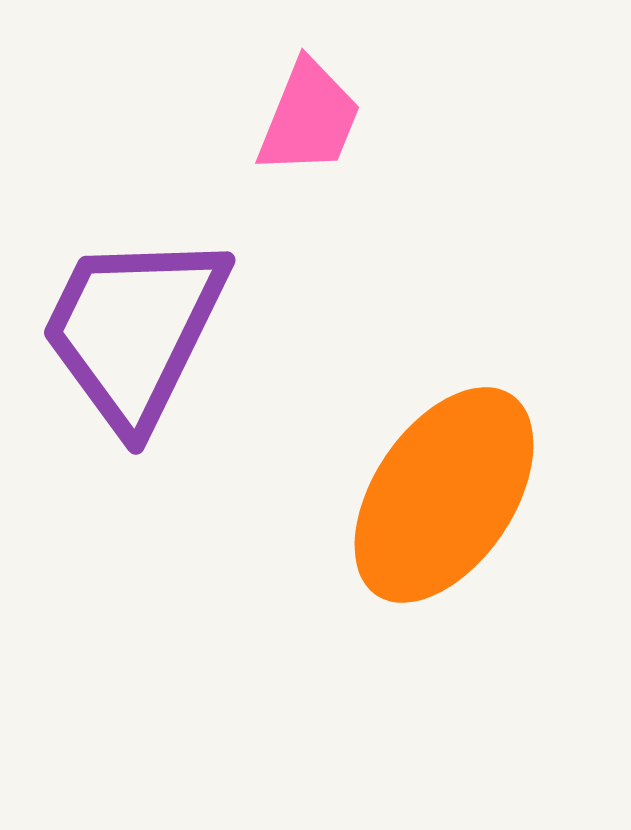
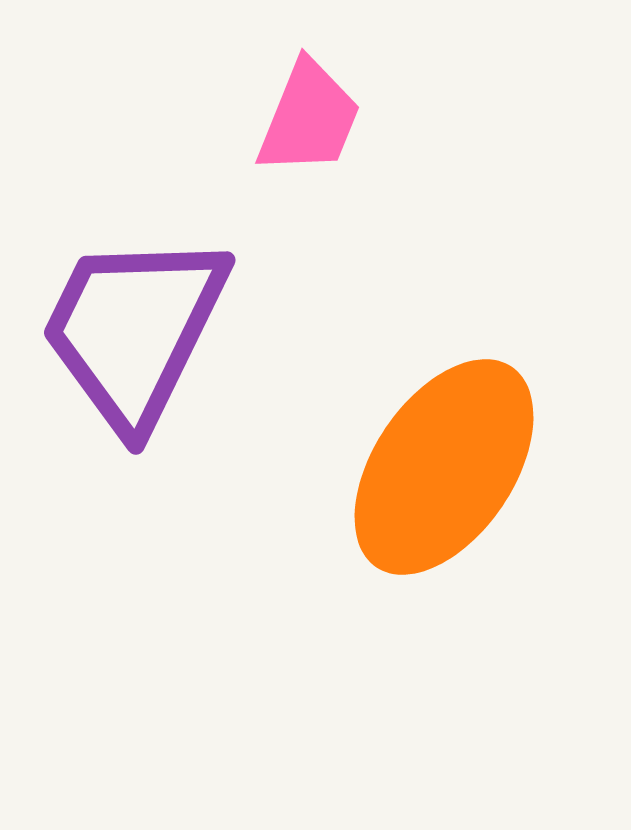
orange ellipse: moved 28 px up
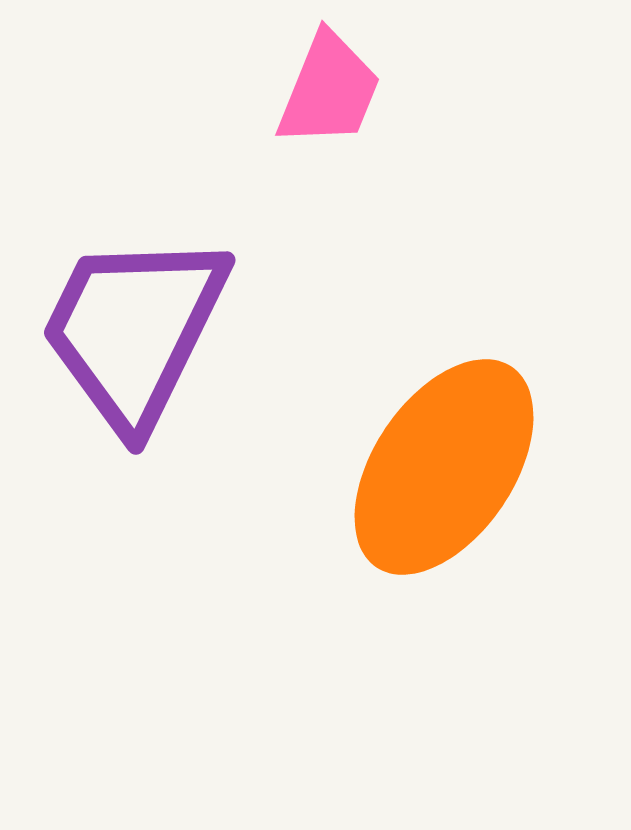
pink trapezoid: moved 20 px right, 28 px up
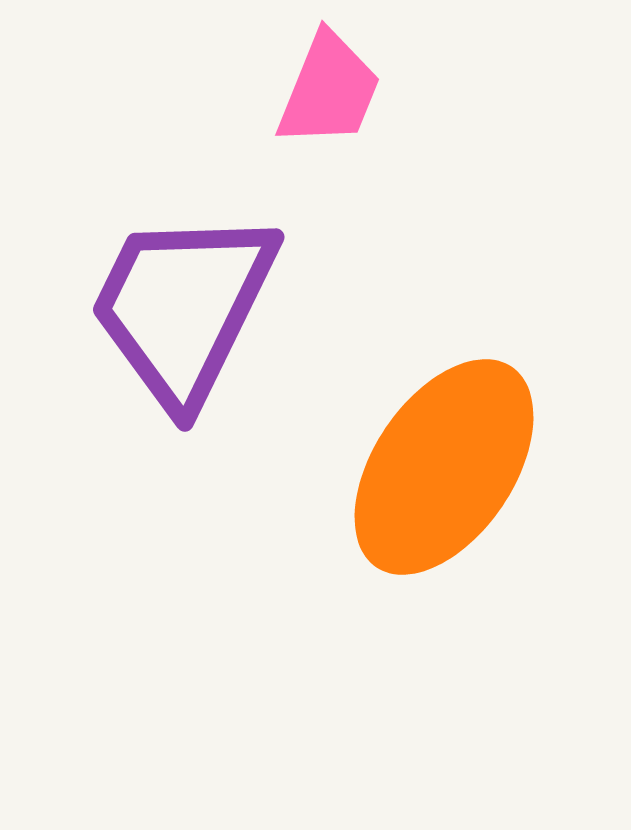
purple trapezoid: moved 49 px right, 23 px up
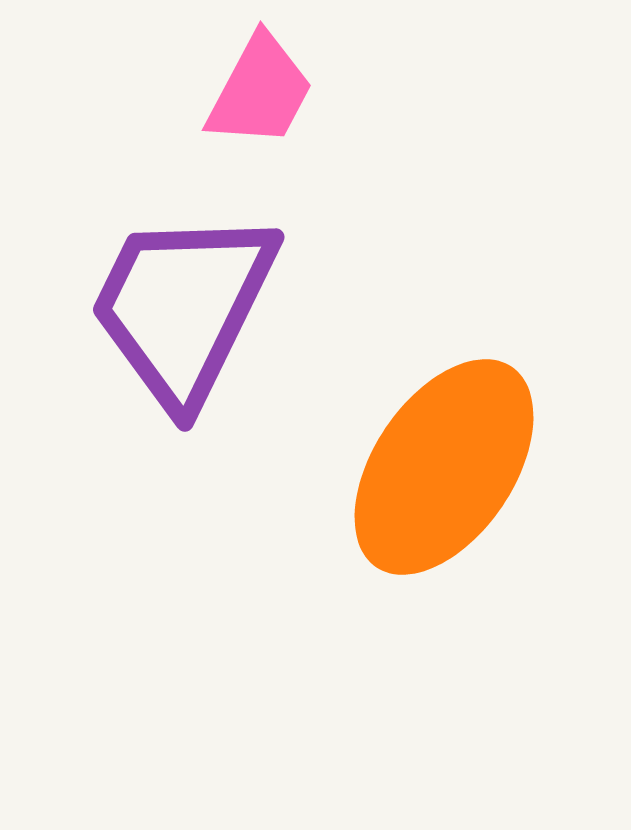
pink trapezoid: moved 69 px left, 1 px down; rotated 6 degrees clockwise
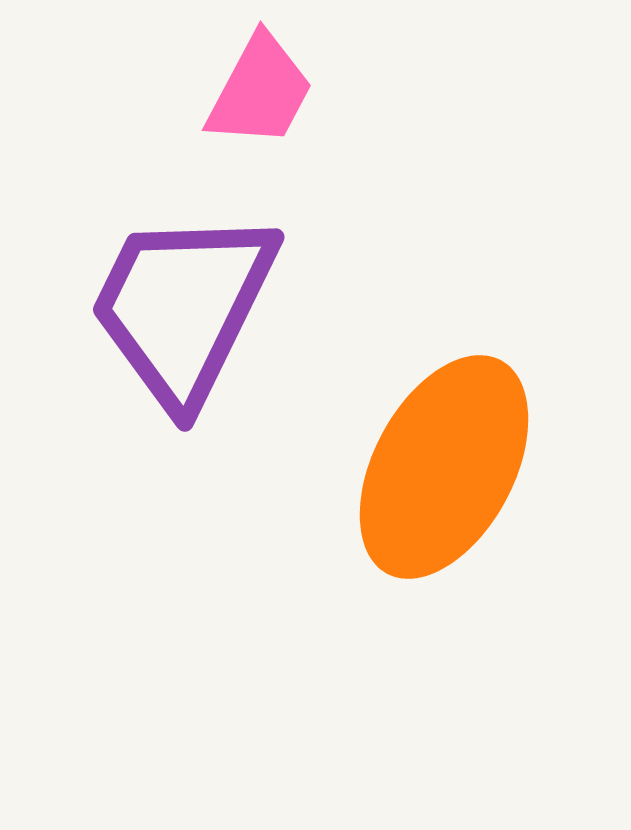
orange ellipse: rotated 6 degrees counterclockwise
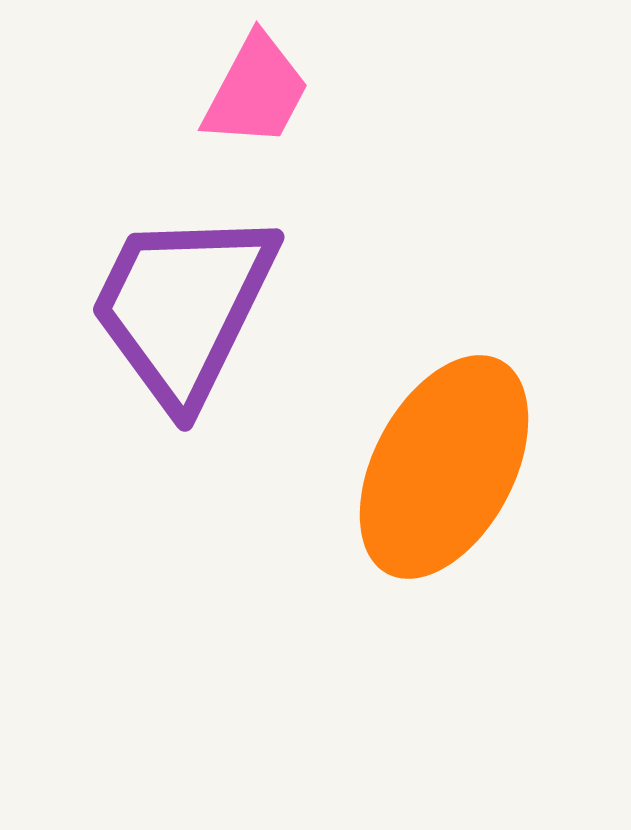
pink trapezoid: moved 4 px left
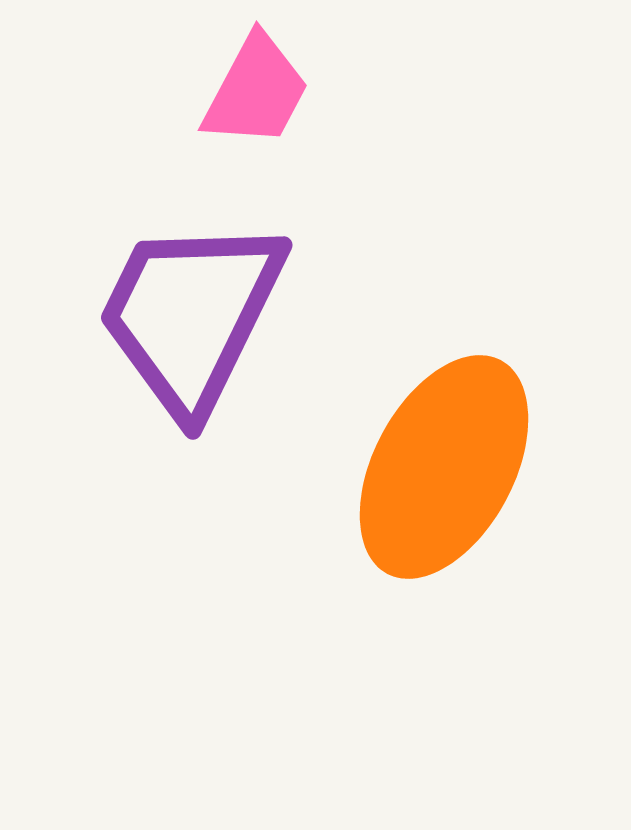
purple trapezoid: moved 8 px right, 8 px down
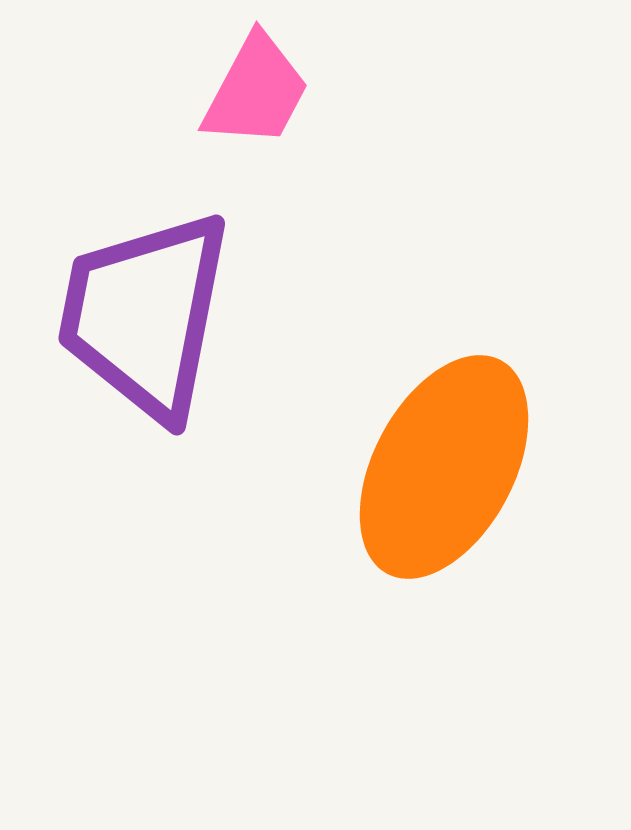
purple trapezoid: moved 46 px left; rotated 15 degrees counterclockwise
